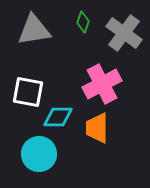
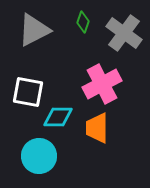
gray triangle: rotated 18 degrees counterclockwise
cyan circle: moved 2 px down
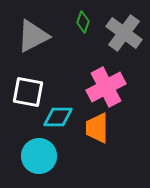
gray triangle: moved 1 px left, 6 px down
pink cross: moved 4 px right, 3 px down
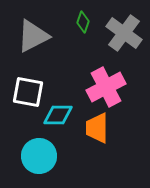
cyan diamond: moved 2 px up
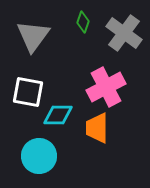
gray triangle: rotated 27 degrees counterclockwise
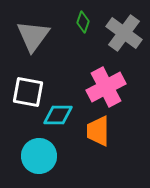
orange trapezoid: moved 1 px right, 3 px down
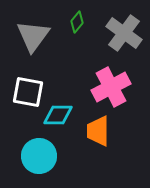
green diamond: moved 6 px left; rotated 20 degrees clockwise
pink cross: moved 5 px right
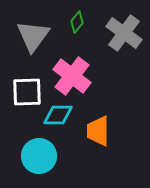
pink cross: moved 39 px left, 11 px up; rotated 24 degrees counterclockwise
white square: moved 1 px left; rotated 12 degrees counterclockwise
